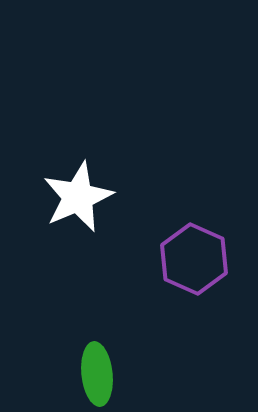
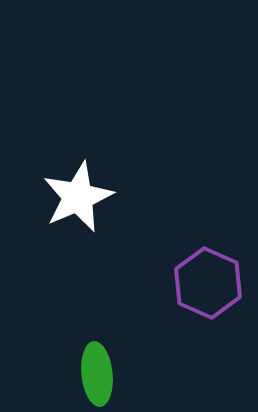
purple hexagon: moved 14 px right, 24 px down
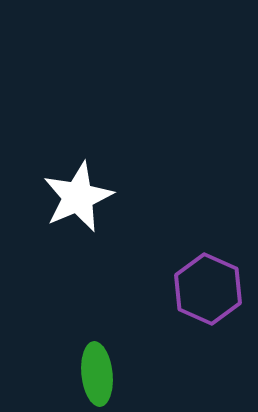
purple hexagon: moved 6 px down
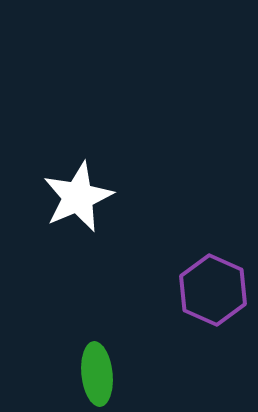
purple hexagon: moved 5 px right, 1 px down
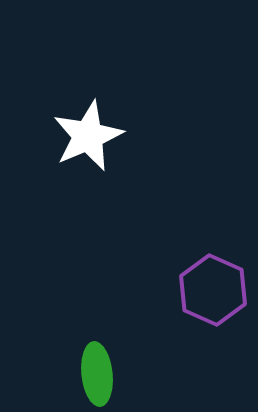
white star: moved 10 px right, 61 px up
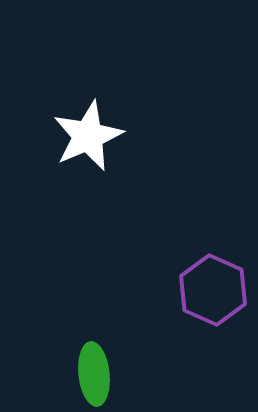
green ellipse: moved 3 px left
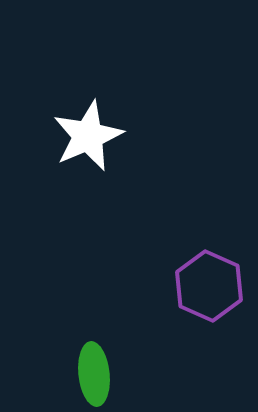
purple hexagon: moved 4 px left, 4 px up
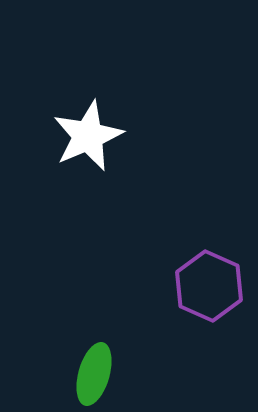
green ellipse: rotated 22 degrees clockwise
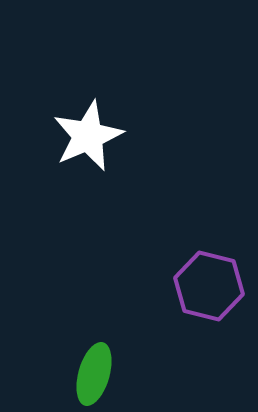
purple hexagon: rotated 10 degrees counterclockwise
